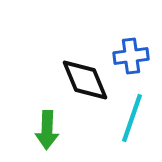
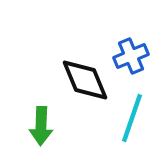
blue cross: rotated 16 degrees counterclockwise
green arrow: moved 6 px left, 4 px up
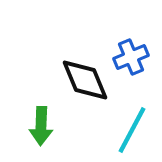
blue cross: moved 1 px down
cyan line: moved 12 px down; rotated 9 degrees clockwise
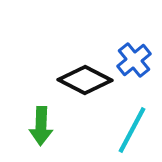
blue cross: moved 3 px right, 3 px down; rotated 16 degrees counterclockwise
black diamond: rotated 40 degrees counterclockwise
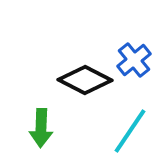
green arrow: moved 2 px down
cyan line: moved 2 px left, 1 px down; rotated 6 degrees clockwise
